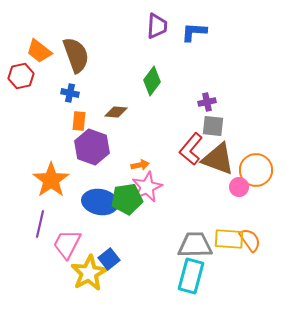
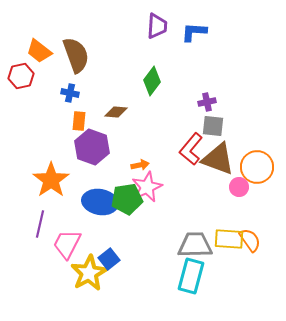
orange circle: moved 1 px right, 3 px up
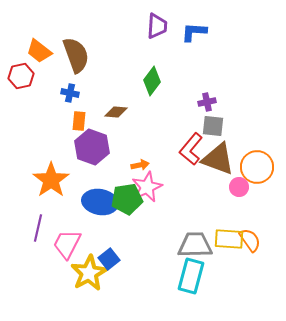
purple line: moved 2 px left, 4 px down
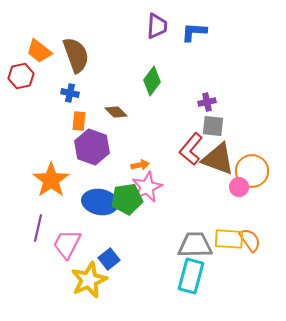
brown diamond: rotated 40 degrees clockwise
orange circle: moved 5 px left, 4 px down
yellow star: moved 7 px down; rotated 6 degrees clockwise
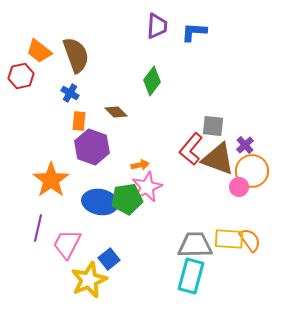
blue cross: rotated 18 degrees clockwise
purple cross: moved 38 px right, 43 px down; rotated 30 degrees counterclockwise
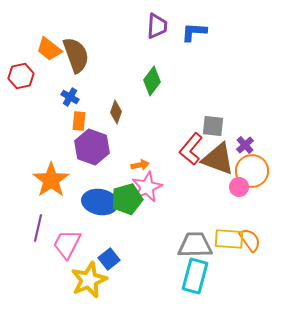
orange trapezoid: moved 10 px right, 2 px up
blue cross: moved 4 px down
brown diamond: rotated 65 degrees clockwise
green pentagon: rotated 8 degrees counterclockwise
cyan rectangle: moved 4 px right
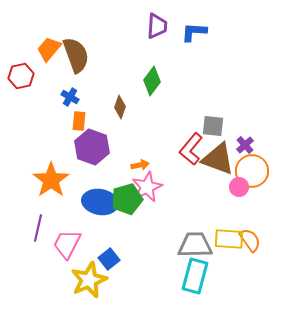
orange trapezoid: rotated 92 degrees clockwise
brown diamond: moved 4 px right, 5 px up
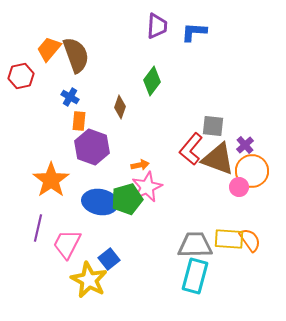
yellow star: rotated 21 degrees counterclockwise
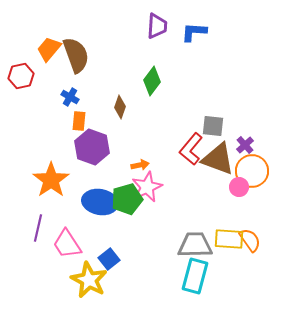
pink trapezoid: rotated 60 degrees counterclockwise
